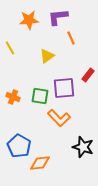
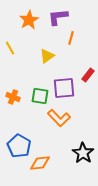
orange star: rotated 24 degrees counterclockwise
orange line: rotated 40 degrees clockwise
black star: moved 6 px down; rotated 15 degrees clockwise
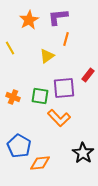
orange line: moved 5 px left, 1 px down
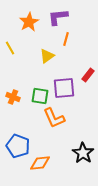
orange star: moved 2 px down
orange L-shape: moved 5 px left; rotated 20 degrees clockwise
blue pentagon: moved 1 px left; rotated 10 degrees counterclockwise
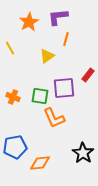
blue pentagon: moved 3 px left, 1 px down; rotated 30 degrees counterclockwise
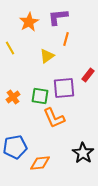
orange cross: rotated 32 degrees clockwise
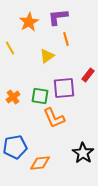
orange line: rotated 32 degrees counterclockwise
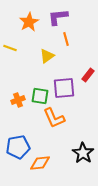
yellow line: rotated 40 degrees counterclockwise
orange cross: moved 5 px right, 3 px down; rotated 16 degrees clockwise
blue pentagon: moved 3 px right
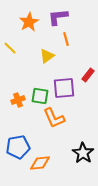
yellow line: rotated 24 degrees clockwise
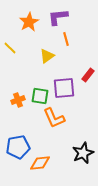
black star: rotated 15 degrees clockwise
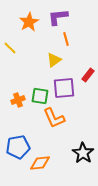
yellow triangle: moved 7 px right, 4 px down
black star: rotated 15 degrees counterclockwise
